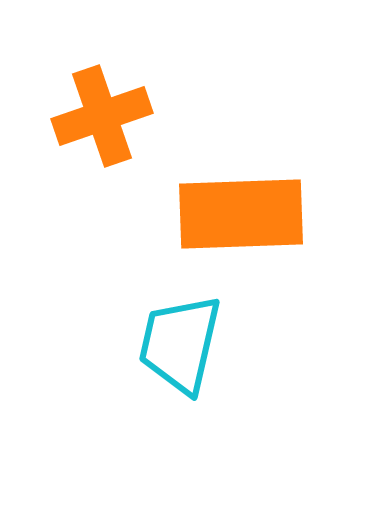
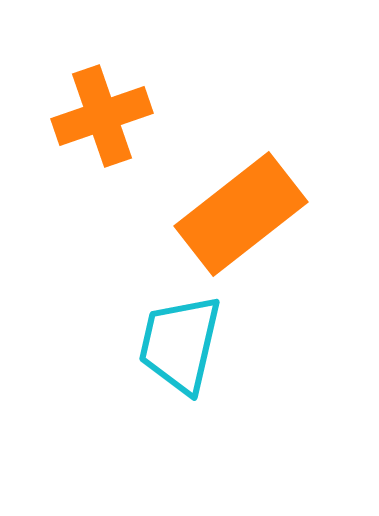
orange rectangle: rotated 36 degrees counterclockwise
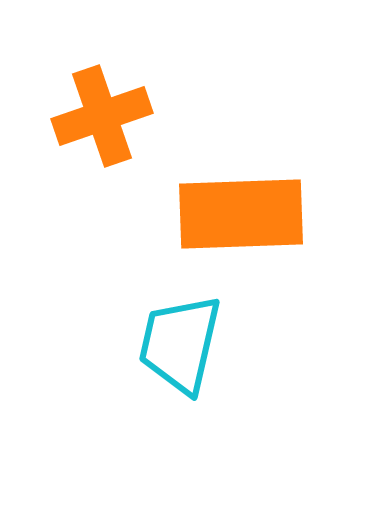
orange rectangle: rotated 36 degrees clockwise
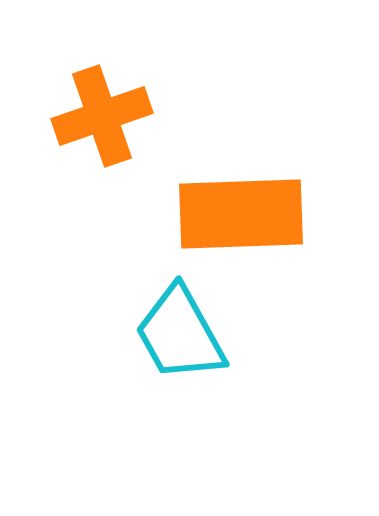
cyan trapezoid: moved 10 px up; rotated 42 degrees counterclockwise
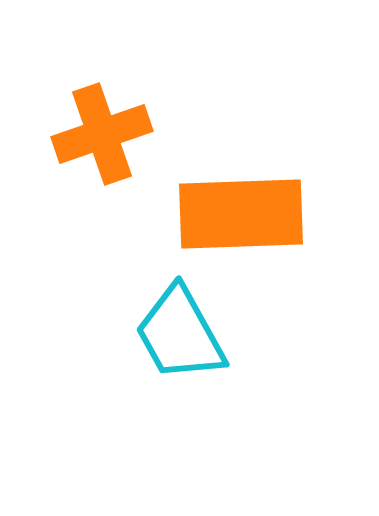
orange cross: moved 18 px down
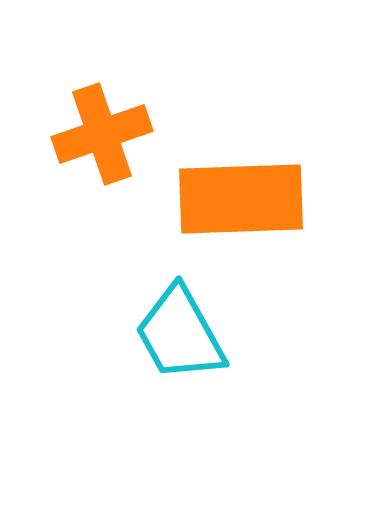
orange rectangle: moved 15 px up
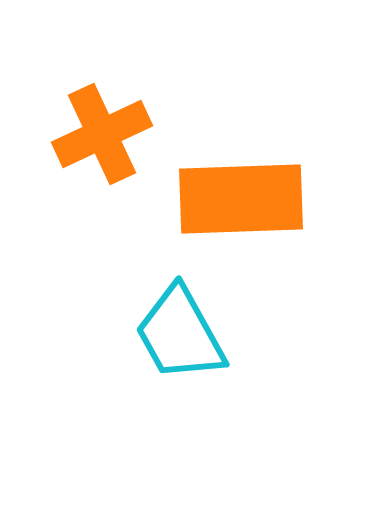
orange cross: rotated 6 degrees counterclockwise
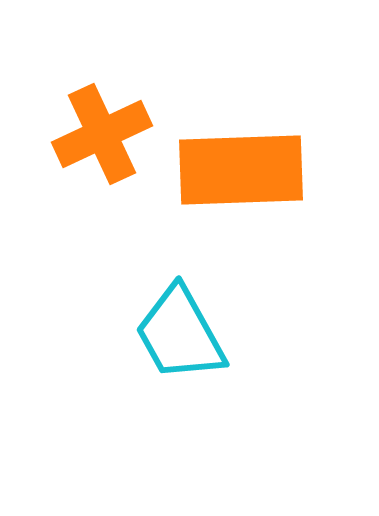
orange rectangle: moved 29 px up
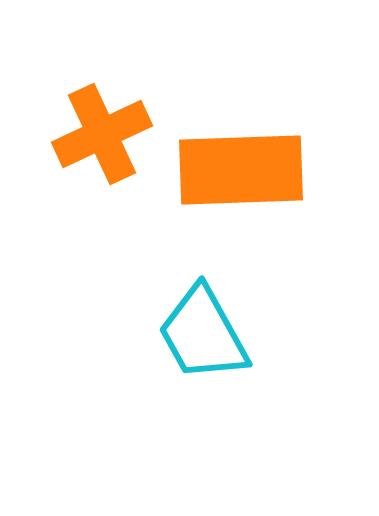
cyan trapezoid: moved 23 px right
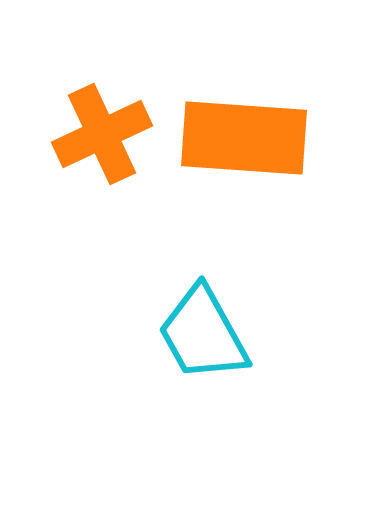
orange rectangle: moved 3 px right, 32 px up; rotated 6 degrees clockwise
